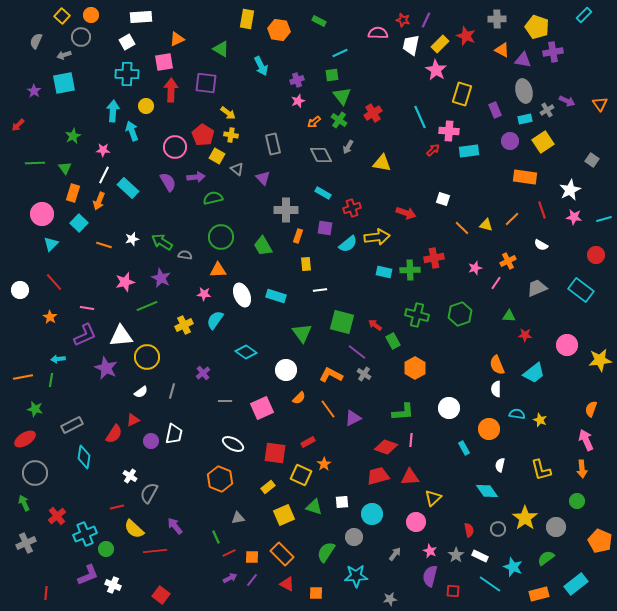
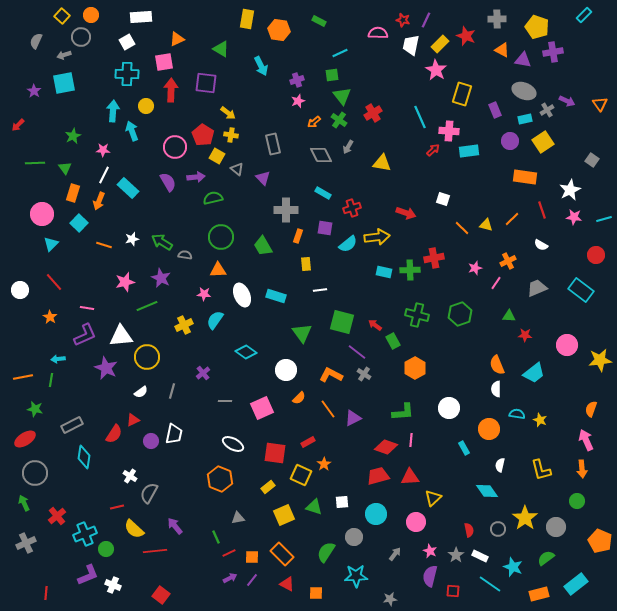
gray ellipse at (524, 91): rotated 55 degrees counterclockwise
cyan circle at (372, 514): moved 4 px right
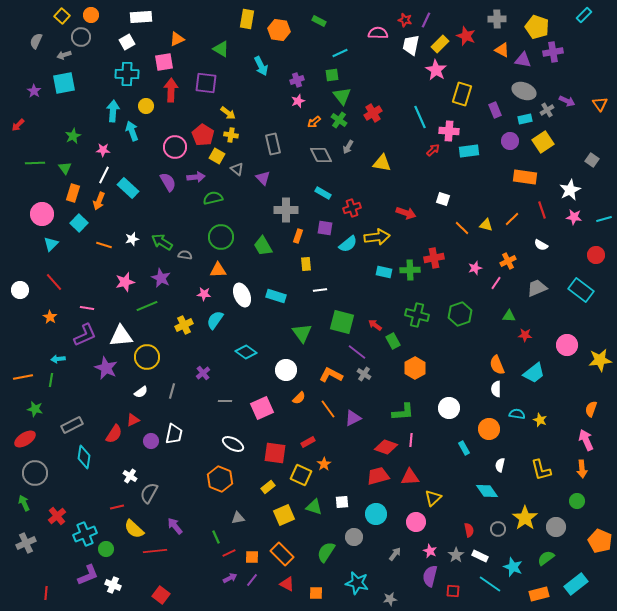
red star at (403, 20): moved 2 px right
cyan star at (356, 576): moved 1 px right, 7 px down; rotated 15 degrees clockwise
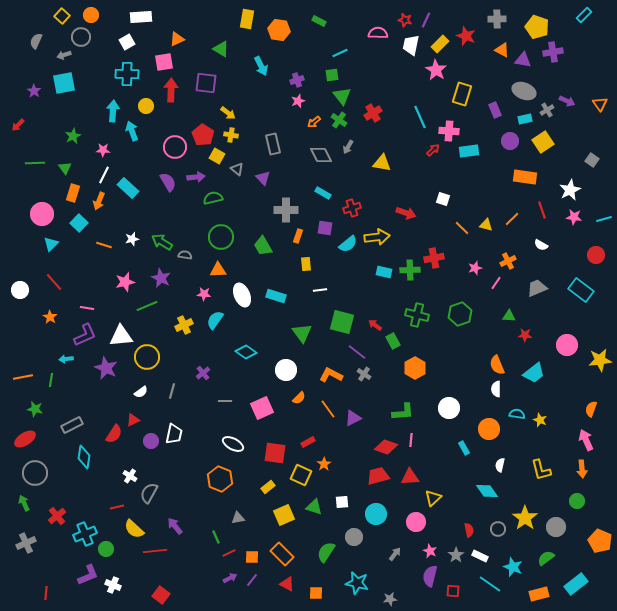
cyan arrow at (58, 359): moved 8 px right
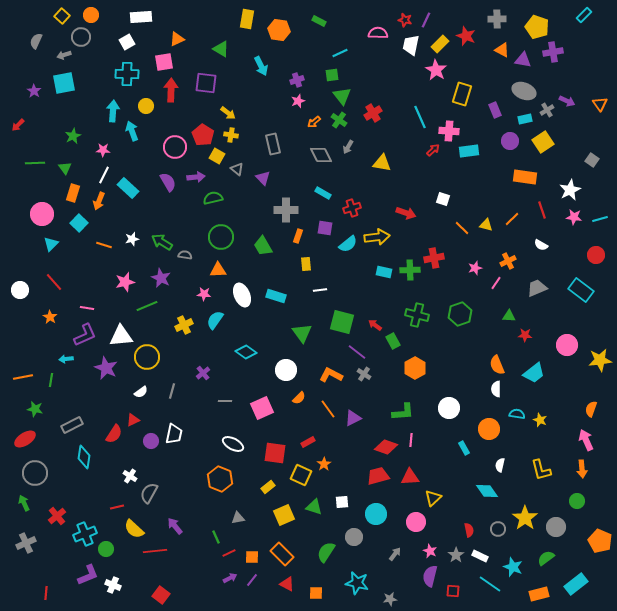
cyan line at (604, 219): moved 4 px left
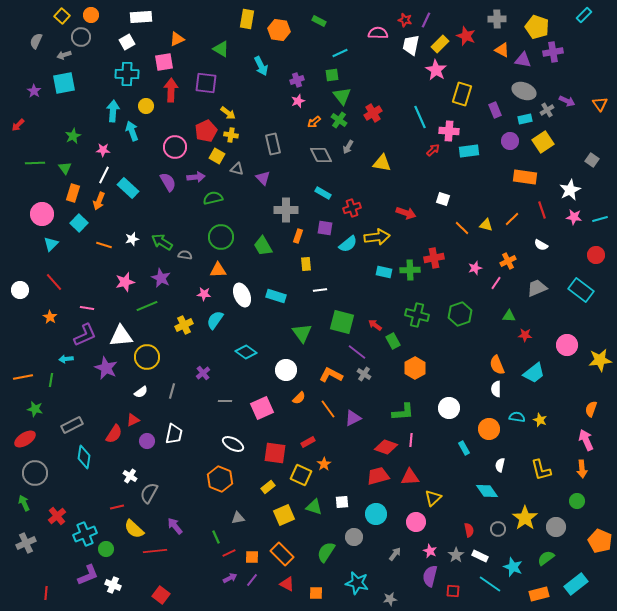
red pentagon at (203, 135): moved 3 px right, 4 px up; rotated 15 degrees clockwise
gray triangle at (237, 169): rotated 24 degrees counterclockwise
cyan semicircle at (517, 414): moved 3 px down
purple circle at (151, 441): moved 4 px left
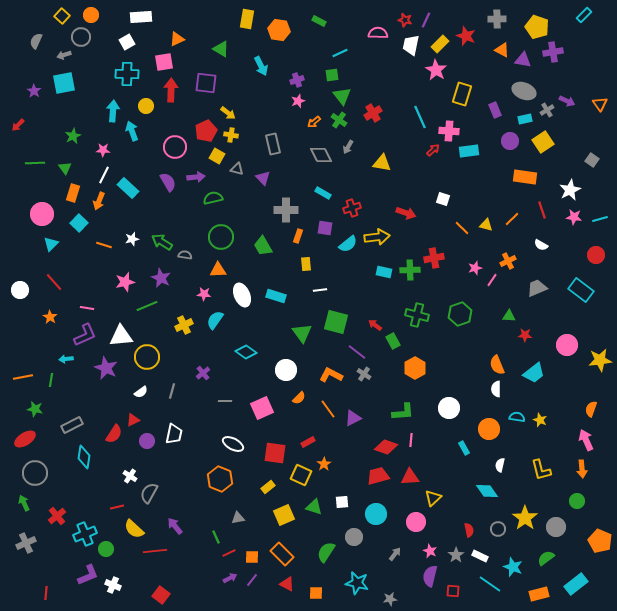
pink line at (496, 283): moved 4 px left, 3 px up
green square at (342, 322): moved 6 px left
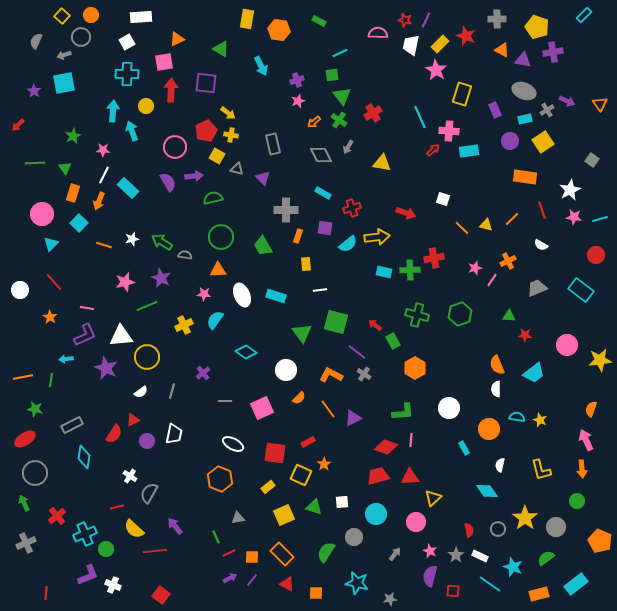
purple arrow at (196, 177): moved 2 px left, 1 px up
